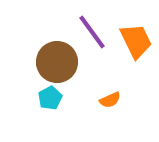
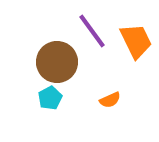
purple line: moved 1 px up
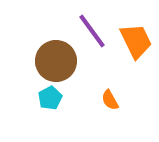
brown circle: moved 1 px left, 1 px up
orange semicircle: rotated 85 degrees clockwise
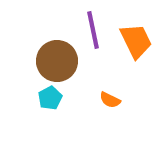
purple line: moved 1 px right, 1 px up; rotated 24 degrees clockwise
brown circle: moved 1 px right
orange semicircle: rotated 35 degrees counterclockwise
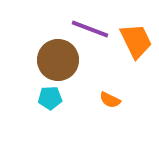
purple line: moved 3 px left, 1 px up; rotated 57 degrees counterclockwise
brown circle: moved 1 px right, 1 px up
cyan pentagon: rotated 25 degrees clockwise
